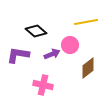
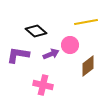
purple arrow: moved 1 px left
brown diamond: moved 2 px up
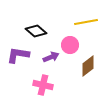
purple arrow: moved 3 px down
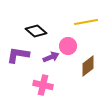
pink circle: moved 2 px left, 1 px down
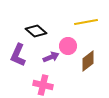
purple L-shape: rotated 75 degrees counterclockwise
brown diamond: moved 5 px up
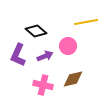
purple arrow: moved 6 px left, 1 px up
brown diamond: moved 15 px left, 18 px down; rotated 25 degrees clockwise
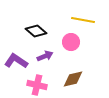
yellow line: moved 3 px left, 2 px up; rotated 20 degrees clockwise
pink circle: moved 3 px right, 4 px up
purple L-shape: moved 2 px left, 6 px down; rotated 100 degrees clockwise
pink cross: moved 6 px left
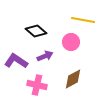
brown diamond: rotated 15 degrees counterclockwise
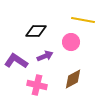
black diamond: rotated 40 degrees counterclockwise
